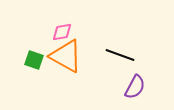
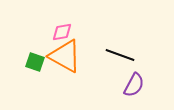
orange triangle: moved 1 px left
green square: moved 1 px right, 2 px down
purple semicircle: moved 1 px left, 2 px up
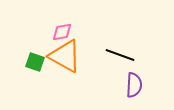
purple semicircle: rotated 25 degrees counterclockwise
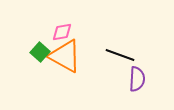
green square: moved 5 px right, 10 px up; rotated 24 degrees clockwise
purple semicircle: moved 3 px right, 6 px up
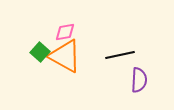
pink diamond: moved 3 px right
black line: rotated 32 degrees counterclockwise
purple semicircle: moved 2 px right, 1 px down
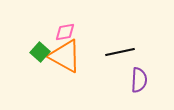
black line: moved 3 px up
